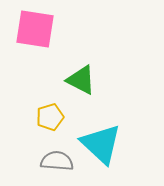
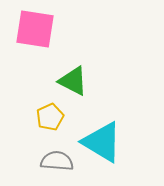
green triangle: moved 8 px left, 1 px down
yellow pentagon: rotated 8 degrees counterclockwise
cyan triangle: moved 1 px right, 2 px up; rotated 12 degrees counterclockwise
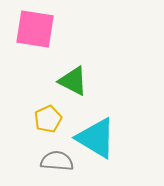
yellow pentagon: moved 2 px left, 2 px down
cyan triangle: moved 6 px left, 4 px up
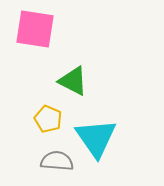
yellow pentagon: rotated 24 degrees counterclockwise
cyan triangle: rotated 24 degrees clockwise
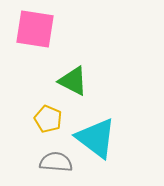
cyan triangle: rotated 18 degrees counterclockwise
gray semicircle: moved 1 px left, 1 px down
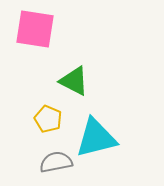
green triangle: moved 1 px right
cyan triangle: rotated 51 degrees counterclockwise
gray semicircle: rotated 16 degrees counterclockwise
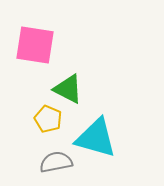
pink square: moved 16 px down
green triangle: moved 6 px left, 8 px down
cyan triangle: rotated 30 degrees clockwise
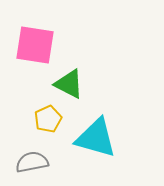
green triangle: moved 1 px right, 5 px up
yellow pentagon: rotated 24 degrees clockwise
gray semicircle: moved 24 px left
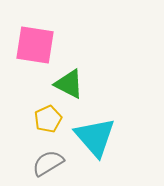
cyan triangle: moved 1 px left, 1 px up; rotated 33 degrees clockwise
gray semicircle: moved 16 px right, 1 px down; rotated 20 degrees counterclockwise
